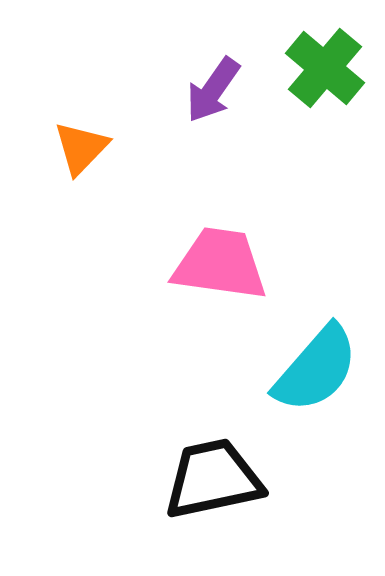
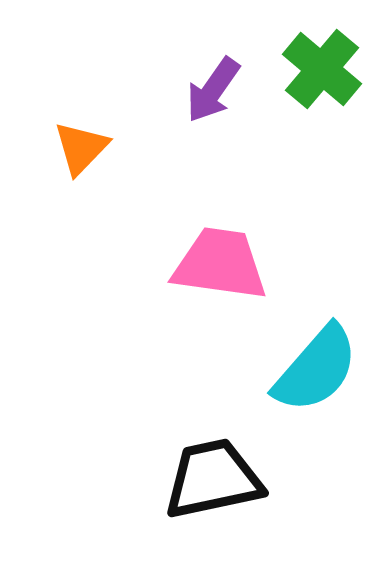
green cross: moved 3 px left, 1 px down
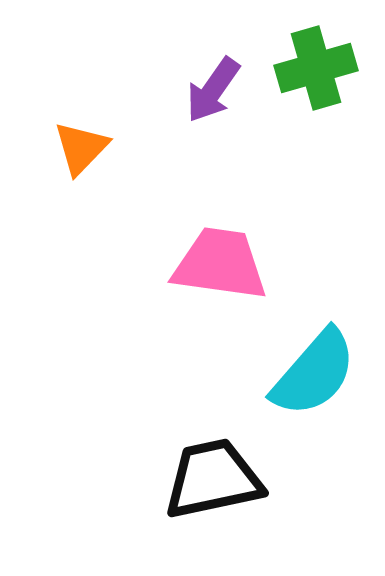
green cross: moved 6 px left, 1 px up; rotated 34 degrees clockwise
cyan semicircle: moved 2 px left, 4 px down
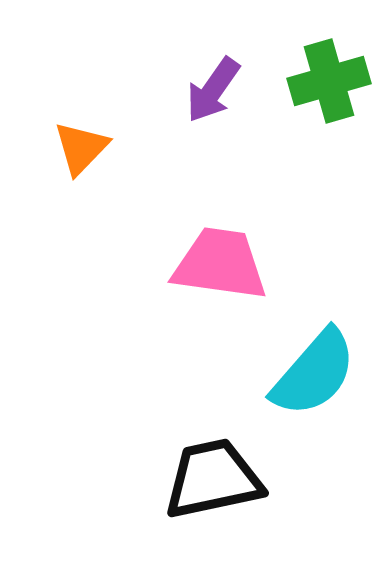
green cross: moved 13 px right, 13 px down
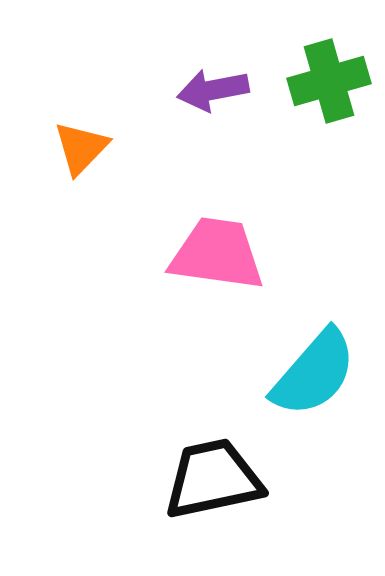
purple arrow: rotated 44 degrees clockwise
pink trapezoid: moved 3 px left, 10 px up
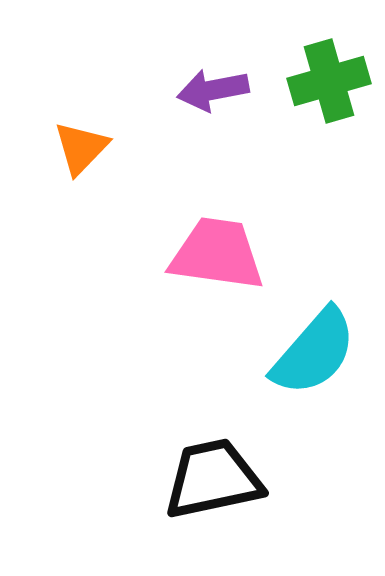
cyan semicircle: moved 21 px up
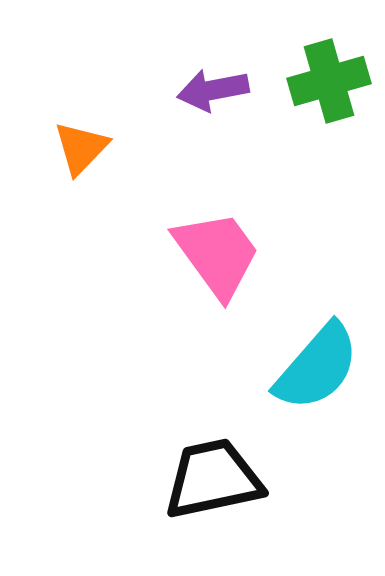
pink trapezoid: rotated 46 degrees clockwise
cyan semicircle: moved 3 px right, 15 px down
